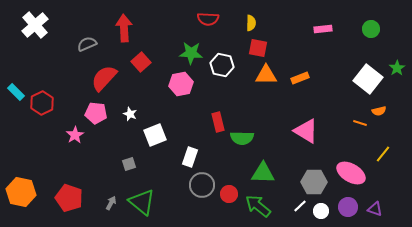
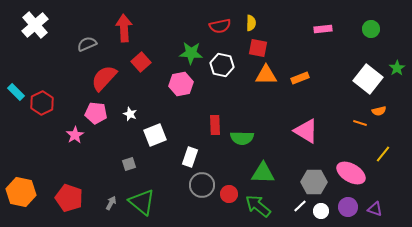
red semicircle at (208, 19): moved 12 px right, 7 px down; rotated 15 degrees counterclockwise
red rectangle at (218, 122): moved 3 px left, 3 px down; rotated 12 degrees clockwise
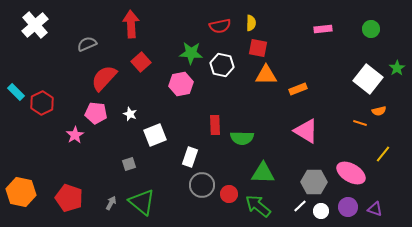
red arrow at (124, 28): moved 7 px right, 4 px up
orange rectangle at (300, 78): moved 2 px left, 11 px down
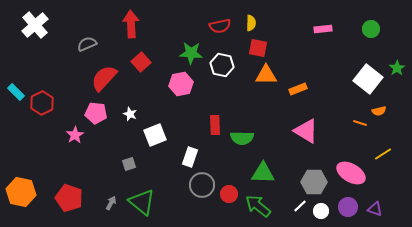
yellow line at (383, 154): rotated 18 degrees clockwise
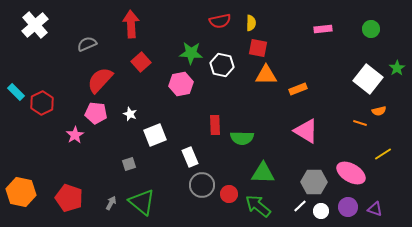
red semicircle at (220, 26): moved 5 px up
red semicircle at (104, 78): moved 4 px left, 2 px down
white rectangle at (190, 157): rotated 42 degrees counterclockwise
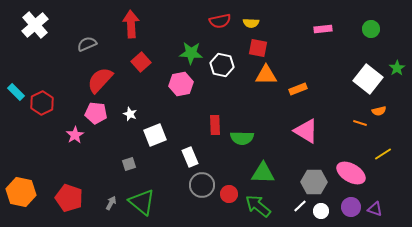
yellow semicircle at (251, 23): rotated 91 degrees clockwise
purple circle at (348, 207): moved 3 px right
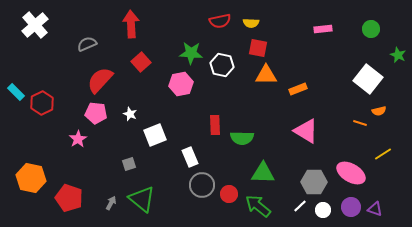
green star at (397, 68): moved 1 px right, 13 px up; rotated 14 degrees counterclockwise
pink star at (75, 135): moved 3 px right, 4 px down
orange hexagon at (21, 192): moved 10 px right, 14 px up
green triangle at (142, 202): moved 3 px up
white circle at (321, 211): moved 2 px right, 1 px up
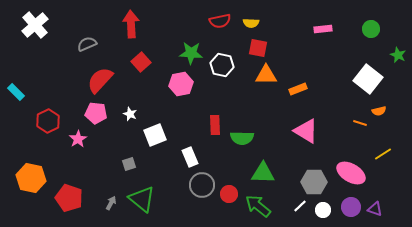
red hexagon at (42, 103): moved 6 px right, 18 px down
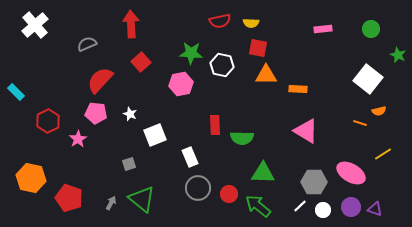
orange rectangle at (298, 89): rotated 24 degrees clockwise
gray circle at (202, 185): moved 4 px left, 3 px down
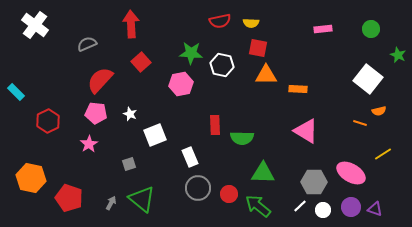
white cross at (35, 25): rotated 12 degrees counterclockwise
pink star at (78, 139): moved 11 px right, 5 px down
